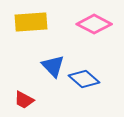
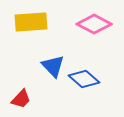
red trapezoid: moved 3 px left, 1 px up; rotated 75 degrees counterclockwise
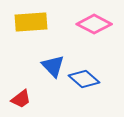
red trapezoid: rotated 10 degrees clockwise
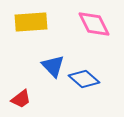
pink diamond: rotated 36 degrees clockwise
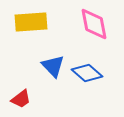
pink diamond: rotated 16 degrees clockwise
blue diamond: moved 3 px right, 6 px up
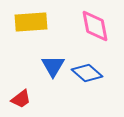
pink diamond: moved 1 px right, 2 px down
blue triangle: rotated 15 degrees clockwise
